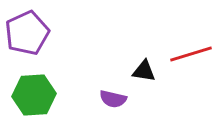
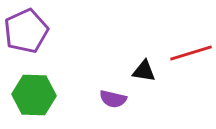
purple pentagon: moved 1 px left, 2 px up
red line: moved 1 px up
green hexagon: rotated 6 degrees clockwise
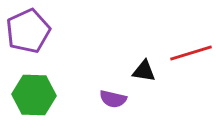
purple pentagon: moved 2 px right
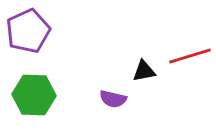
red line: moved 1 px left, 3 px down
black triangle: rotated 20 degrees counterclockwise
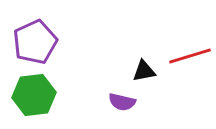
purple pentagon: moved 7 px right, 11 px down
green hexagon: rotated 9 degrees counterclockwise
purple semicircle: moved 9 px right, 3 px down
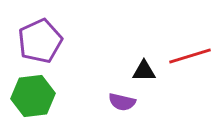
purple pentagon: moved 5 px right, 1 px up
black triangle: rotated 10 degrees clockwise
green hexagon: moved 1 px left, 1 px down
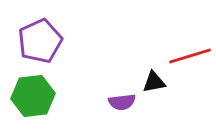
black triangle: moved 10 px right, 11 px down; rotated 10 degrees counterclockwise
purple semicircle: rotated 20 degrees counterclockwise
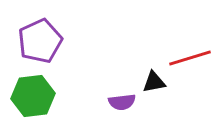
red line: moved 2 px down
